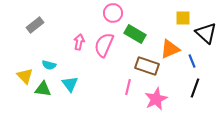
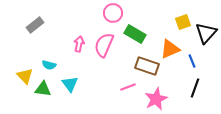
yellow square: moved 4 px down; rotated 21 degrees counterclockwise
black triangle: rotated 30 degrees clockwise
pink arrow: moved 2 px down
pink line: rotated 56 degrees clockwise
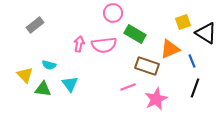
black triangle: rotated 40 degrees counterclockwise
pink semicircle: rotated 120 degrees counterclockwise
yellow triangle: moved 1 px up
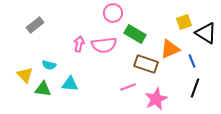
yellow square: moved 1 px right
brown rectangle: moved 1 px left, 2 px up
cyan triangle: rotated 48 degrees counterclockwise
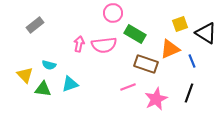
yellow square: moved 4 px left, 2 px down
cyan triangle: rotated 24 degrees counterclockwise
black line: moved 6 px left, 5 px down
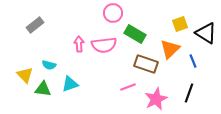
pink arrow: rotated 14 degrees counterclockwise
orange triangle: rotated 20 degrees counterclockwise
blue line: moved 1 px right
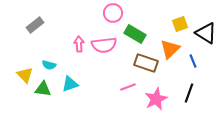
brown rectangle: moved 1 px up
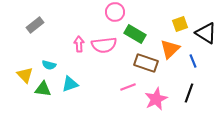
pink circle: moved 2 px right, 1 px up
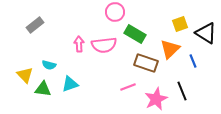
black line: moved 7 px left, 2 px up; rotated 42 degrees counterclockwise
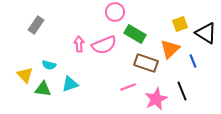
gray rectangle: moved 1 px right; rotated 18 degrees counterclockwise
pink semicircle: rotated 15 degrees counterclockwise
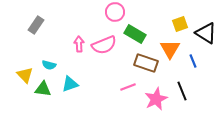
orange triangle: rotated 15 degrees counterclockwise
